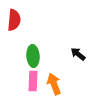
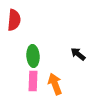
orange arrow: moved 1 px right
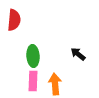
orange arrow: rotated 15 degrees clockwise
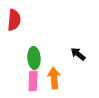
green ellipse: moved 1 px right, 2 px down
orange arrow: moved 1 px left, 6 px up
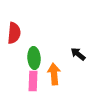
red semicircle: moved 13 px down
orange arrow: moved 4 px up
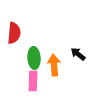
orange arrow: moved 9 px up
